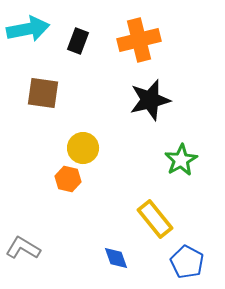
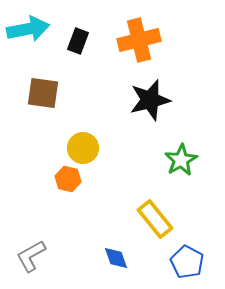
gray L-shape: moved 8 px right, 8 px down; rotated 60 degrees counterclockwise
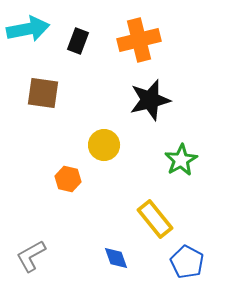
yellow circle: moved 21 px right, 3 px up
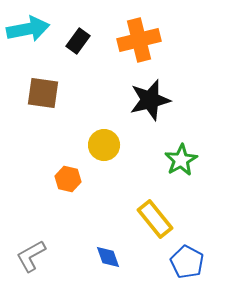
black rectangle: rotated 15 degrees clockwise
blue diamond: moved 8 px left, 1 px up
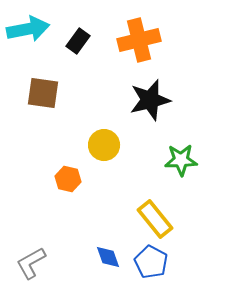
green star: rotated 28 degrees clockwise
gray L-shape: moved 7 px down
blue pentagon: moved 36 px left
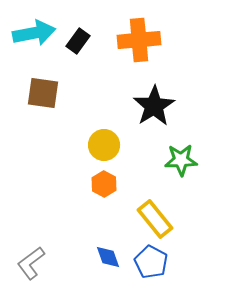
cyan arrow: moved 6 px right, 4 px down
orange cross: rotated 9 degrees clockwise
black star: moved 4 px right, 6 px down; rotated 18 degrees counterclockwise
orange hexagon: moved 36 px right, 5 px down; rotated 15 degrees clockwise
gray L-shape: rotated 8 degrees counterclockwise
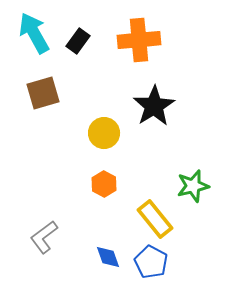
cyan arrow: rotated 108 degrees counterclockwise
brown square: rotated 24 degrees counterclockwise
yellow circle: moved 12 px up
green star: moved 12 px right, 26 px down; rotated 12 degrees counterclockwise
gray L-shape: moved 13 px right, 26 px up
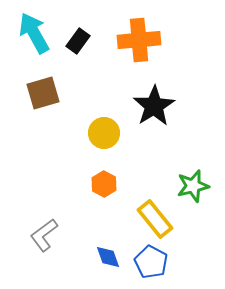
gray L-shape: moved 2 px up
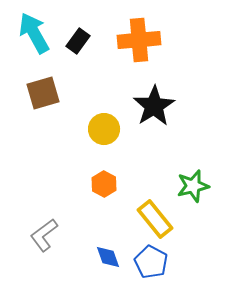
yellow circle: moved 4 px up
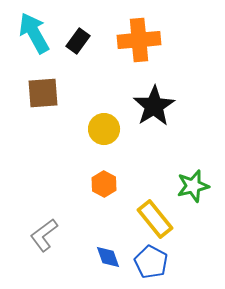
brown square: rotated 12 degrees clockwise
